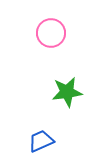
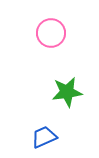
blue trapezoid: moved 3 px right, 4 px up
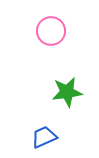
pink circle: moved 2 px up
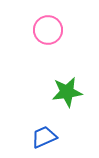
pink circle: moved 3 px left, 1 px up
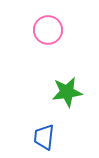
blue trapezoid: rotated 60 degrees counterclockwise
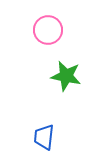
green star: moved 1 px left, 16 px up; rotated 20 degrees clockwise
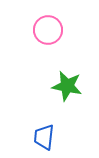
green star: moved 1 px right, 10 px down
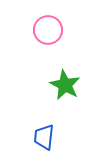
green star: moved 2 px left, 1 px up; rotated 16 degrees clockwise
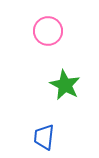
pink circle: moved 1 px down
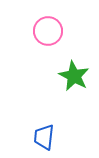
green star: moved 9 px right, 9 px up
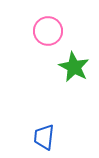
green star: moved 9 px up
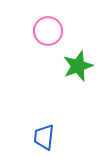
green star: moved 4 px right, 1 px up; rotated 24 degrees clockwise
